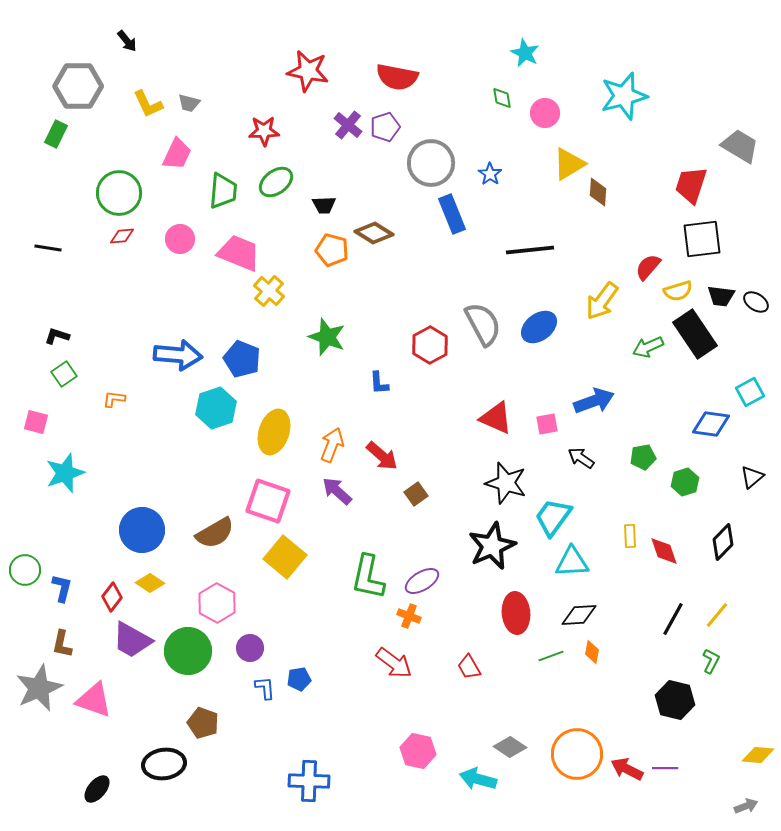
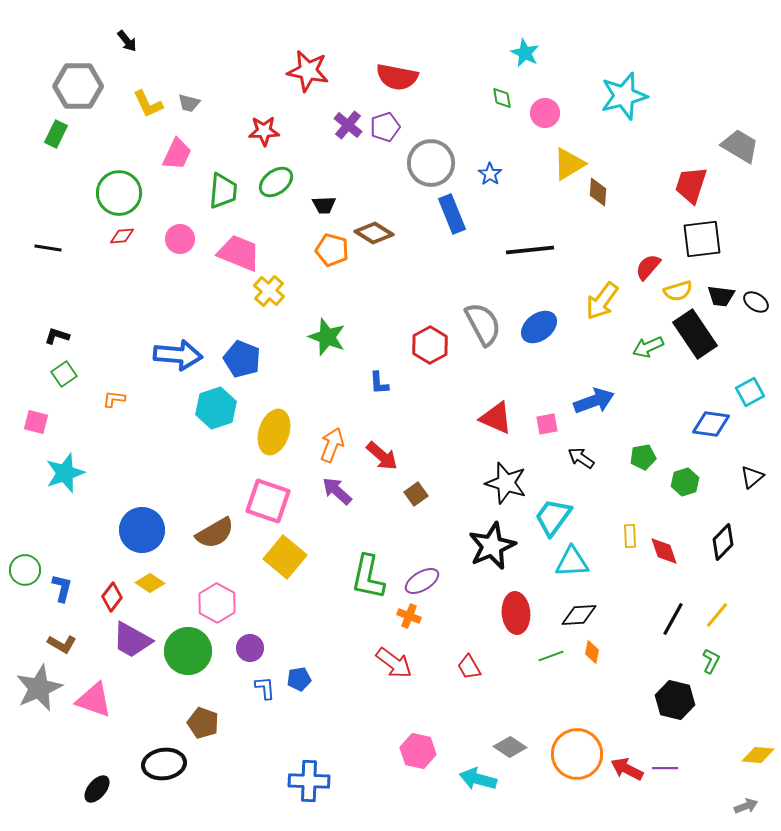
brown L-shape at (62, 644): rotated 72 degrees counterclockwise
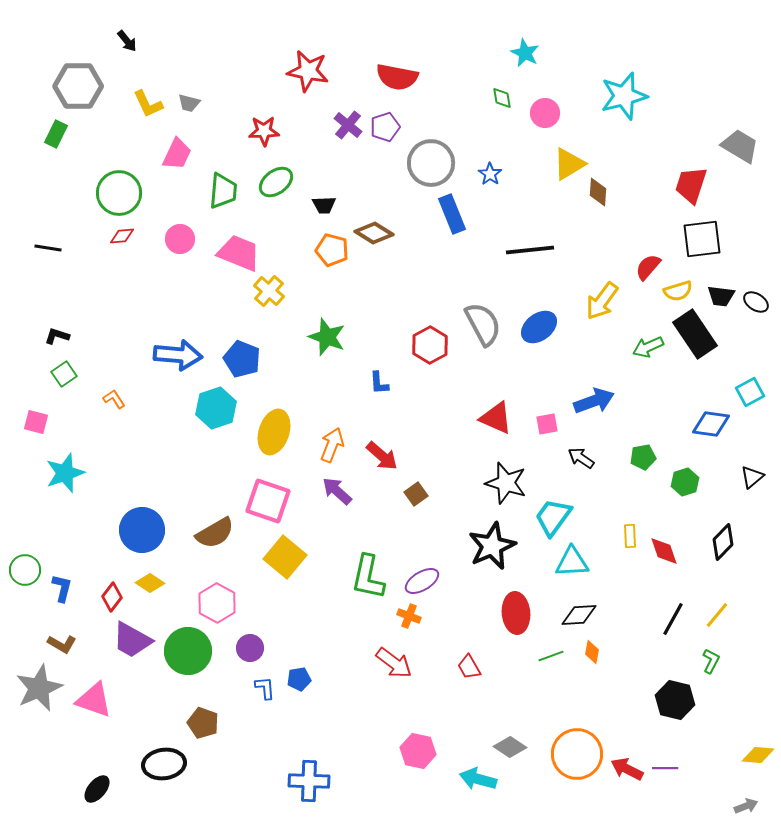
orange L-shape at (114, 399): rotated 50 degrees clockwise
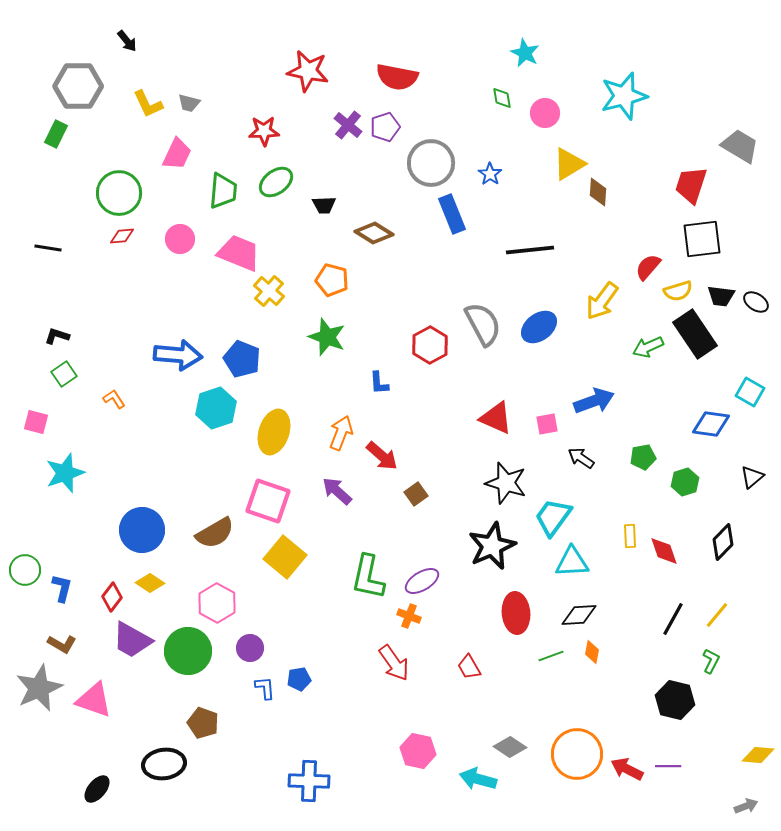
orange pentagon at (332, 250): moved 30 px down
cyan square at (750, 392): rotated 32 degrees counterclockwise
orange arrow at (332, 445): moved 9 px right, 12 px up
red arrow at (394, 663): rotated 18 degrees clockwise
purple line at (665, 768): moved 3 px right, 2 px up
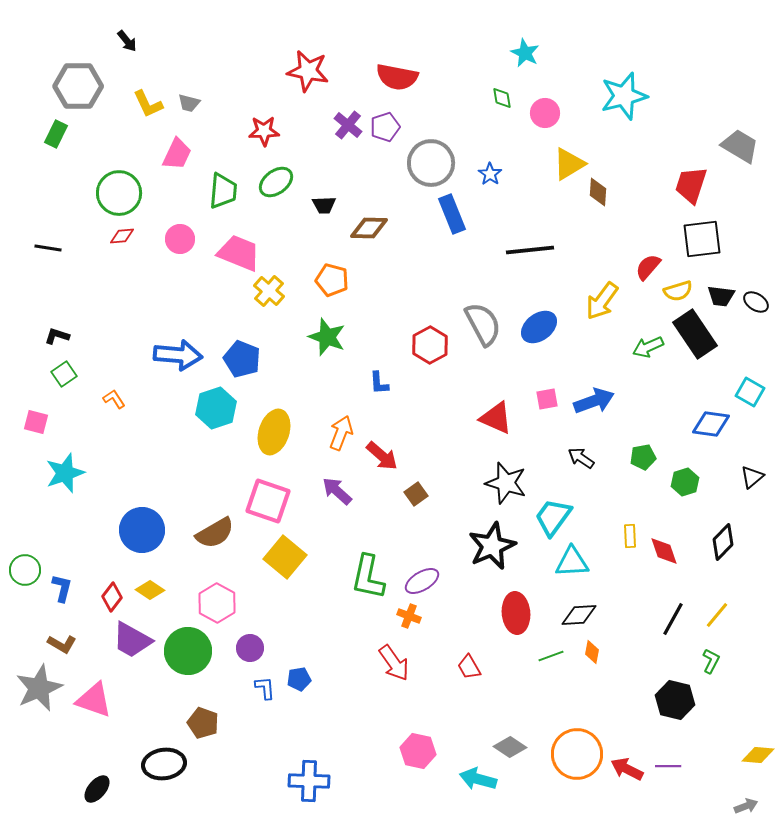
brown diamond at (374, 233): moved 5 px left, 5 px up; rotated 30 degrees counterclockwise
pink square at (547, 424): moved 25 px up
yellow diamond at (150, 583): moved 7 px down
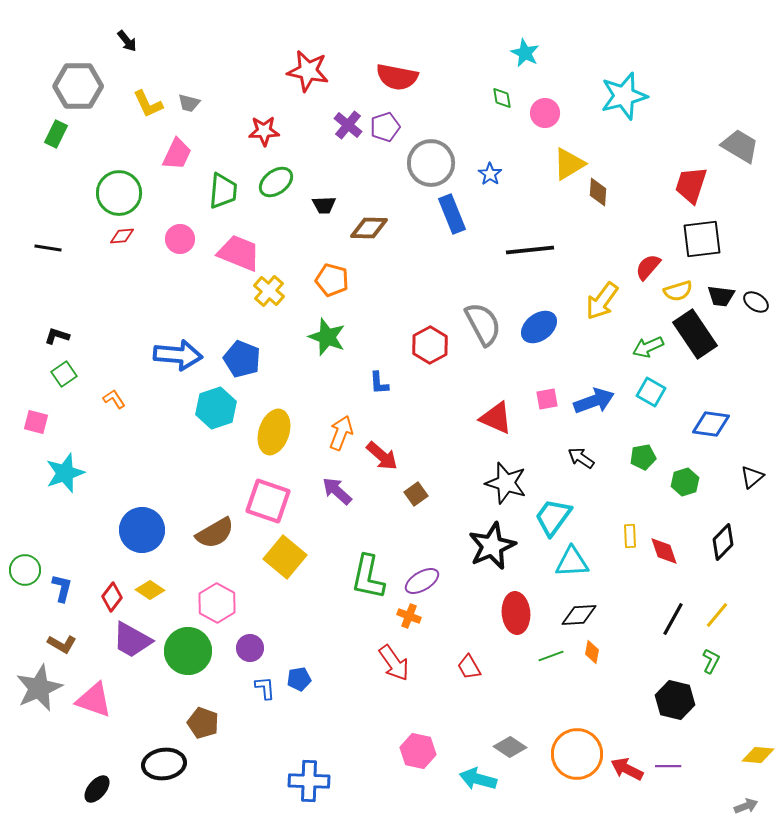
cyan square at (750, 392): moved 99 px left
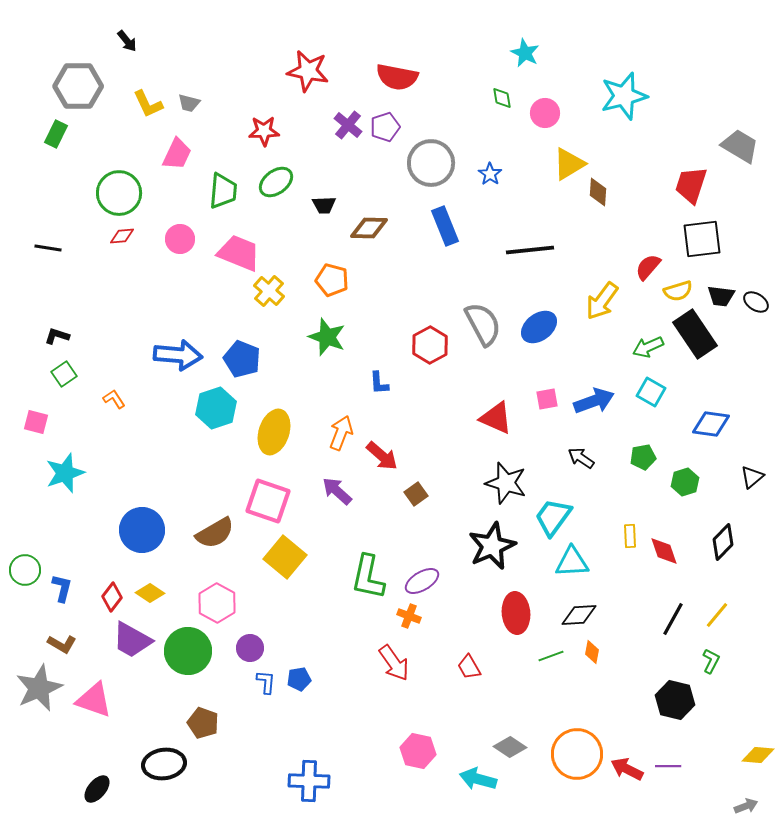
blue rectangle at (452, 214): moved 7 px left, 12 px down
yellow diamond at (150, 590): moved 3 px down
blue L-shape at (265, 688): moved 1 px right, 6 px up; rotated 10 degrees clockwise
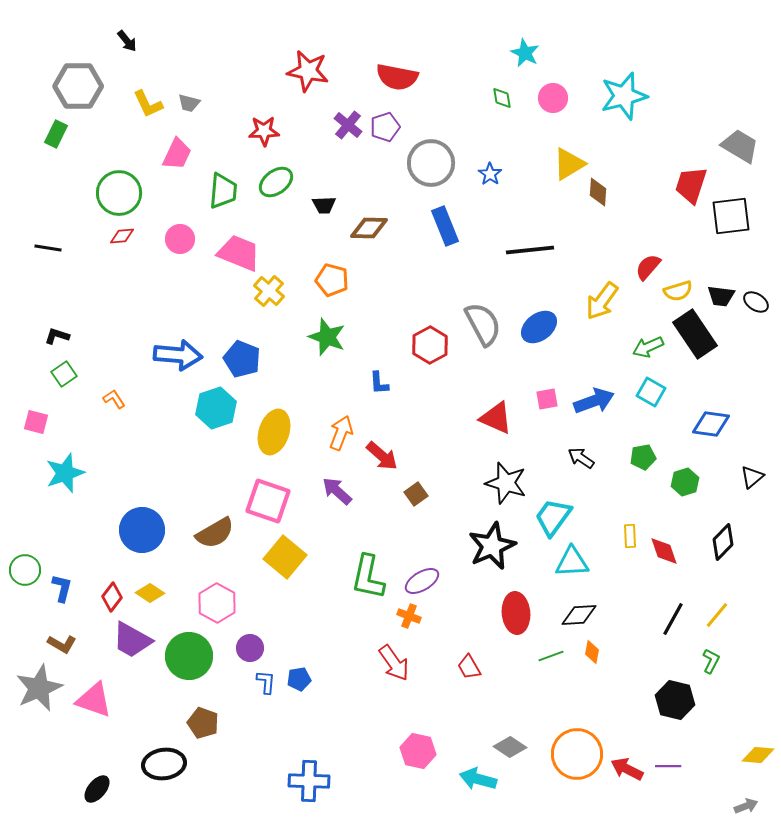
pink circle at (545, 113): moved 8 px right, 15 px up
black square at (702, 239): moved 29 px right, 23 px up
green circle at (188, 651): moved 1 px right, 5 px down
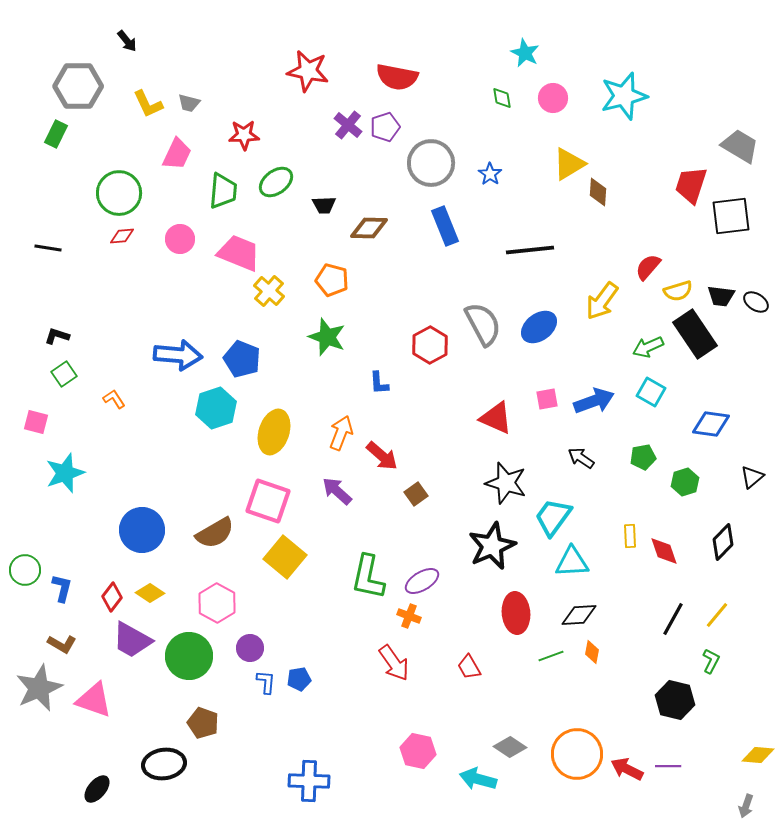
red star at (264, 131): moved 20 px left, 4 px down
gray arrow at (746, 806): rotated 130 degrees clockwise
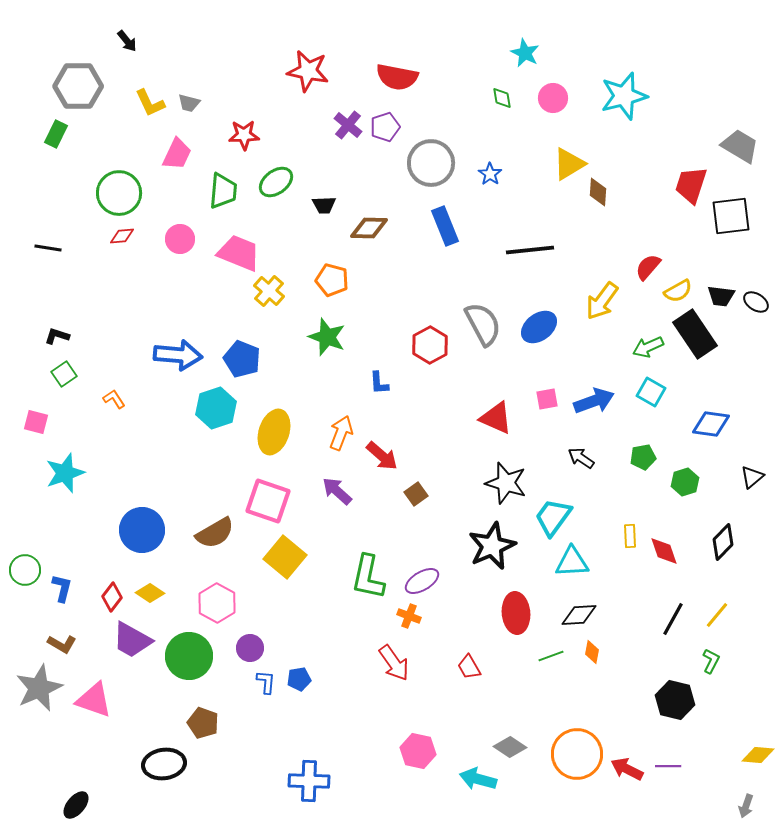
yellow L-shape at (148, 104): moved 2 px right, 1 px up
yellow semicircle at (678, 291): rotated 12 degrees counterclockwise
black ellipse at (97, 789): moved 21 px left, 16 px down
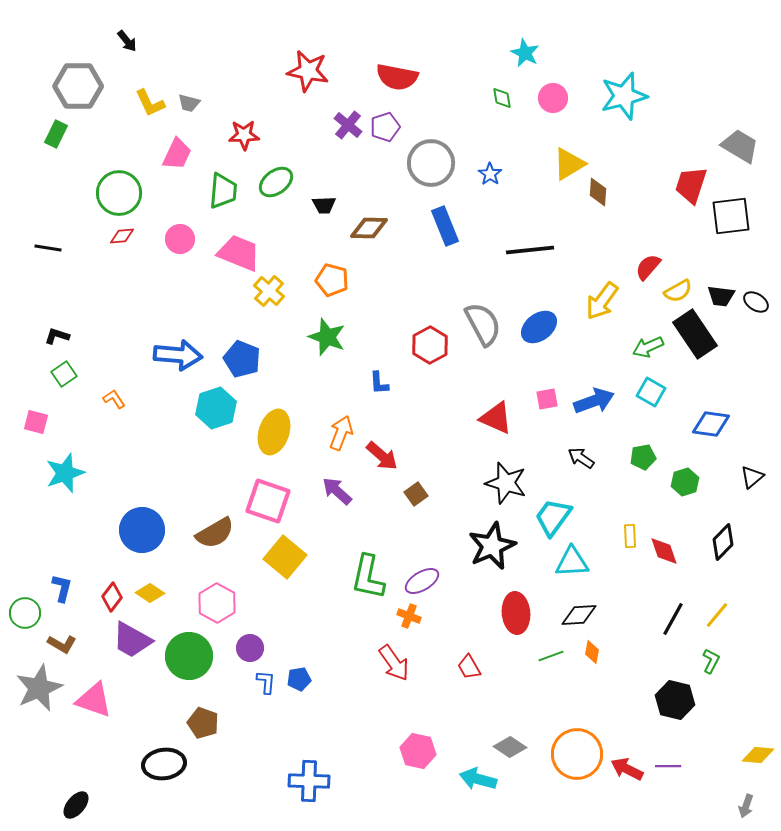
green circle at (25, 570): moved 43 px down
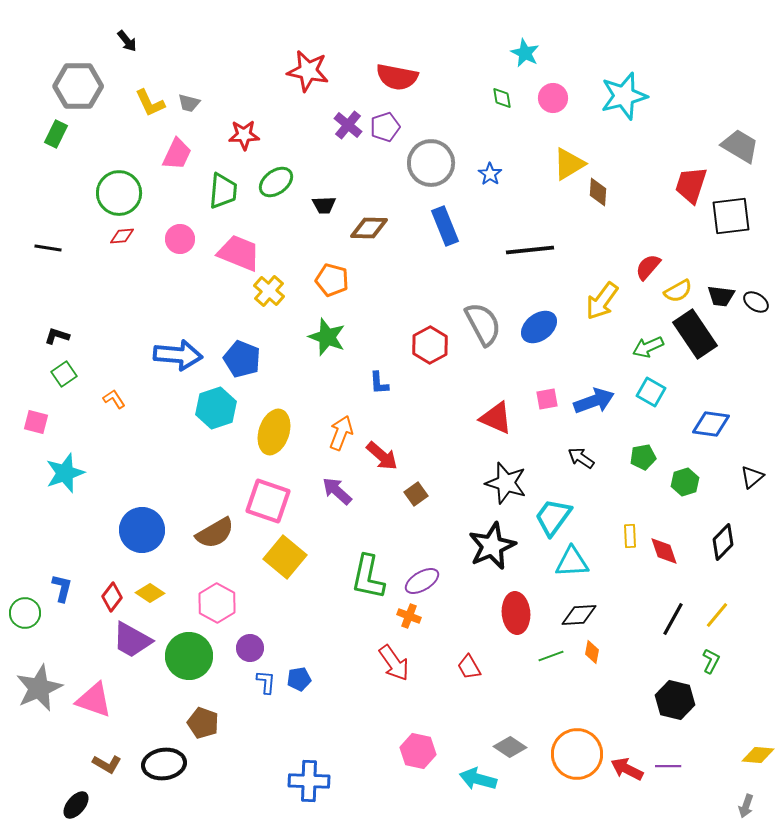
brown L-shape at (62, 644): moved 45 px right, 120 px down
